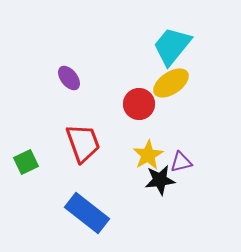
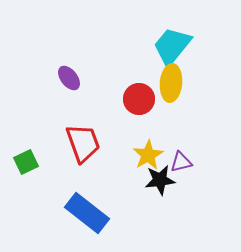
yellow ellipse: rotated 51 degrees counterclockwise
red circle: moved 5 px up
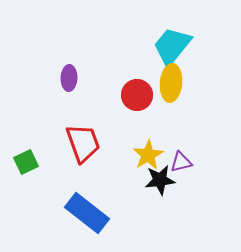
purple ellipse: rotated 40 degrees clockwise
red circle: moved 2 px left, 4 px up
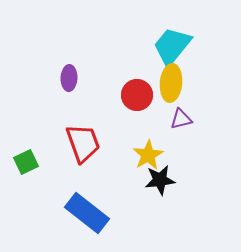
purple triangle: moved 43 px up
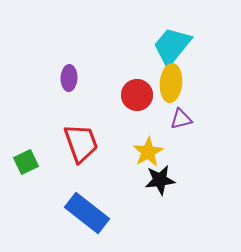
red trapezoid: moved 2 px left
yellow star: moved 3 px up
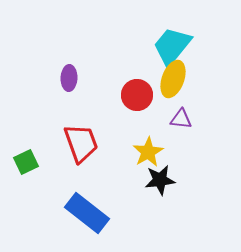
yellow ellipse: moved 2 px right, 4 px up; rotated 15 degrees clockwise
purple triangle: rotated 20 degrees clockwise
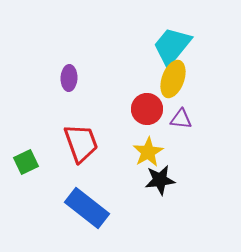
red circle: moved 10 px right, 14 px down
blue rectangle: moved 5 px up
